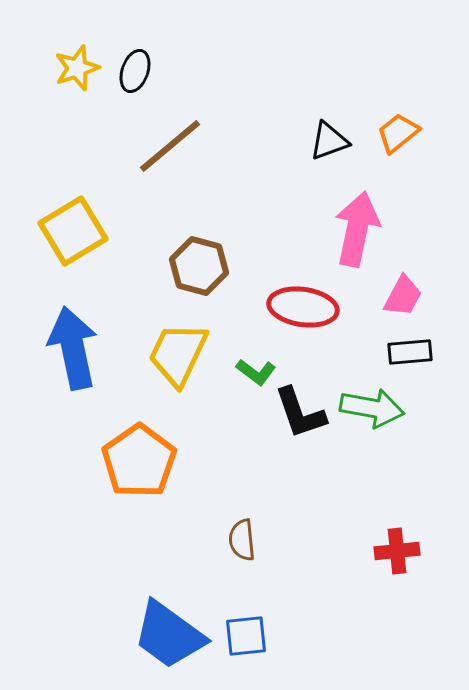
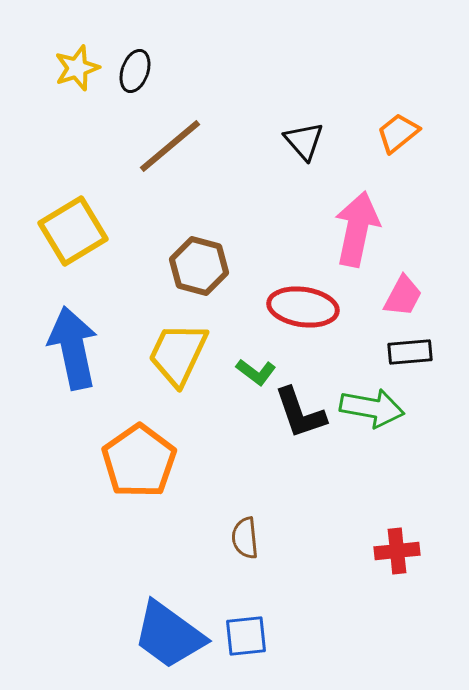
black triangle: moved 25 px left; rotated 51 degrees counterclockwise
brown semicircle: moved 3 px right, 2 px up
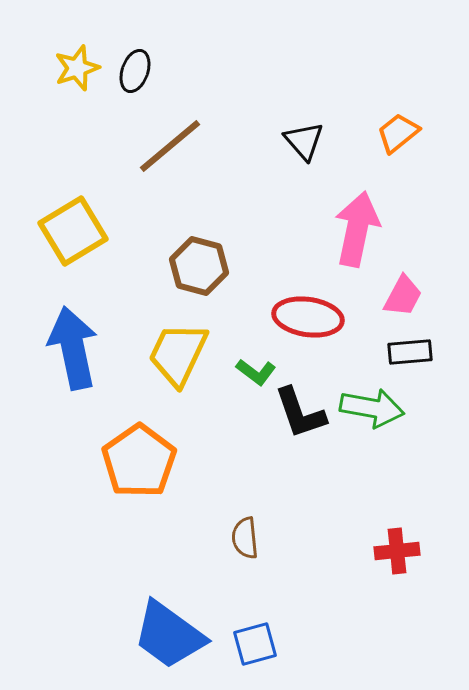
red ellipse: moved 5 px right, 10 px down
blue square: moved 9 px right, 8 px down; rotated 9 degrees counterclockwise
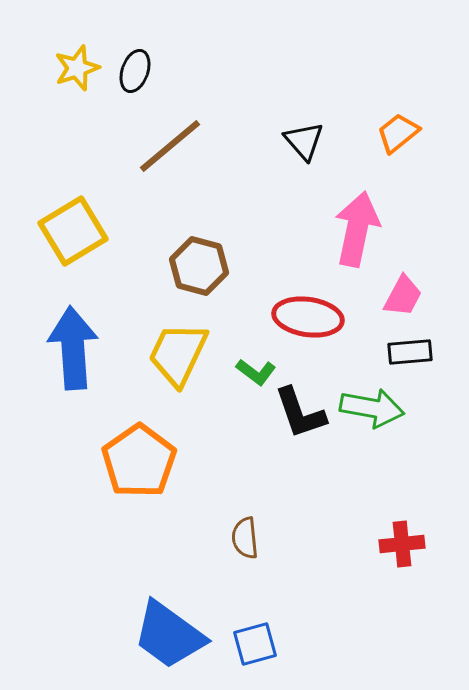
blue arrow: rotated 8 degrees clockwise
red cross: moved 5 px right, 7 px up
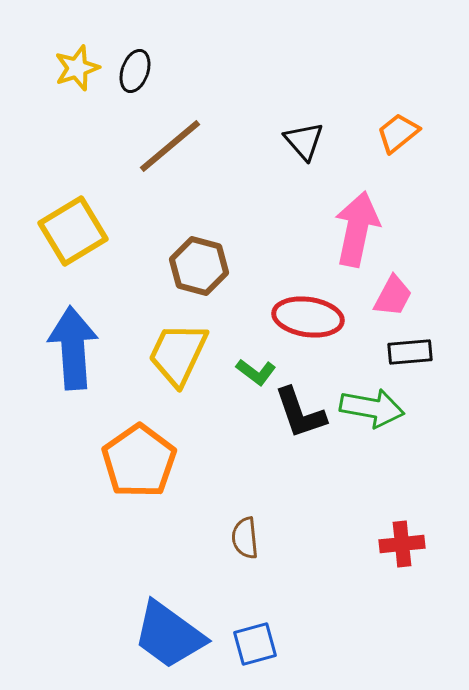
pink trapezoid: moved 10 px left
